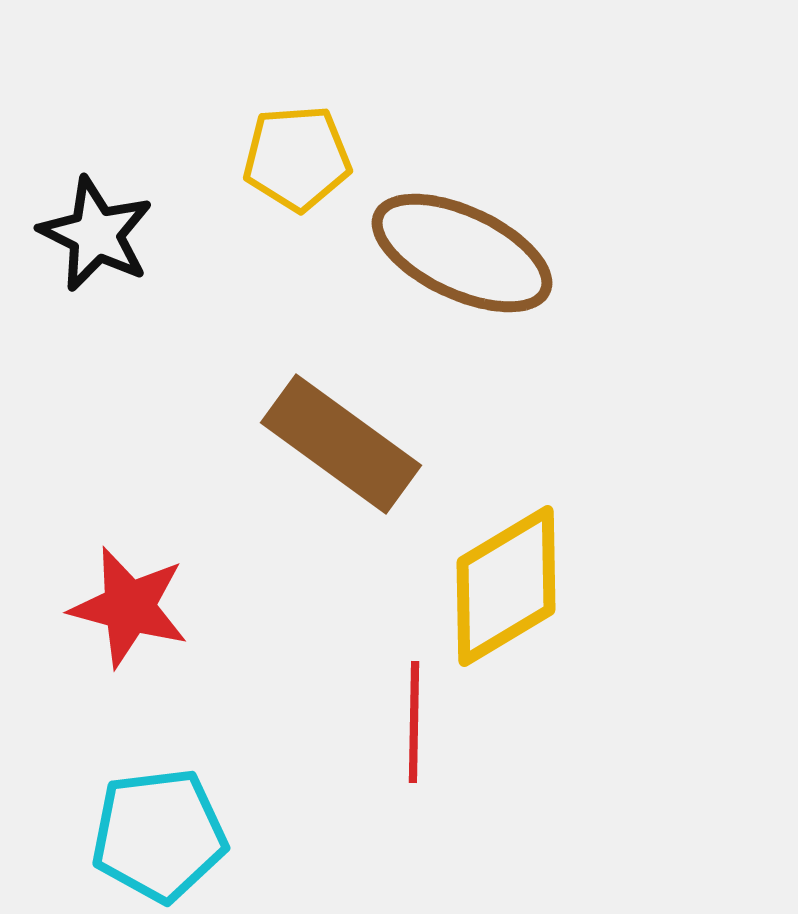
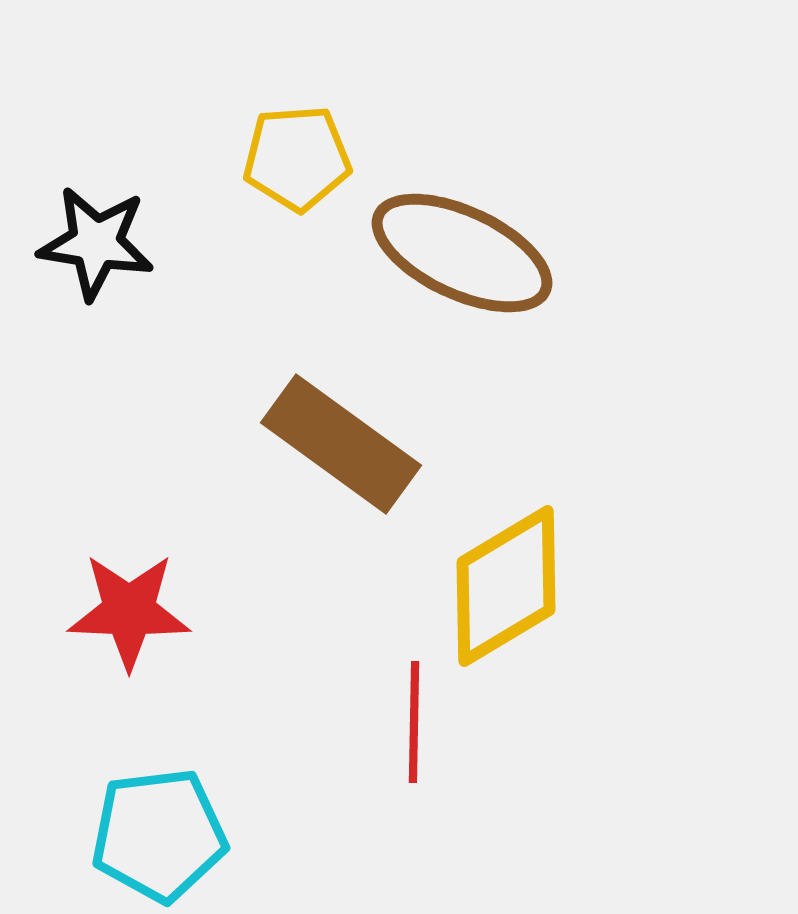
black star: moved 9 px down; rotated 17 degrees counterclockwise
red star: moved 4 px down; rotated 13 degrees counterclockwise
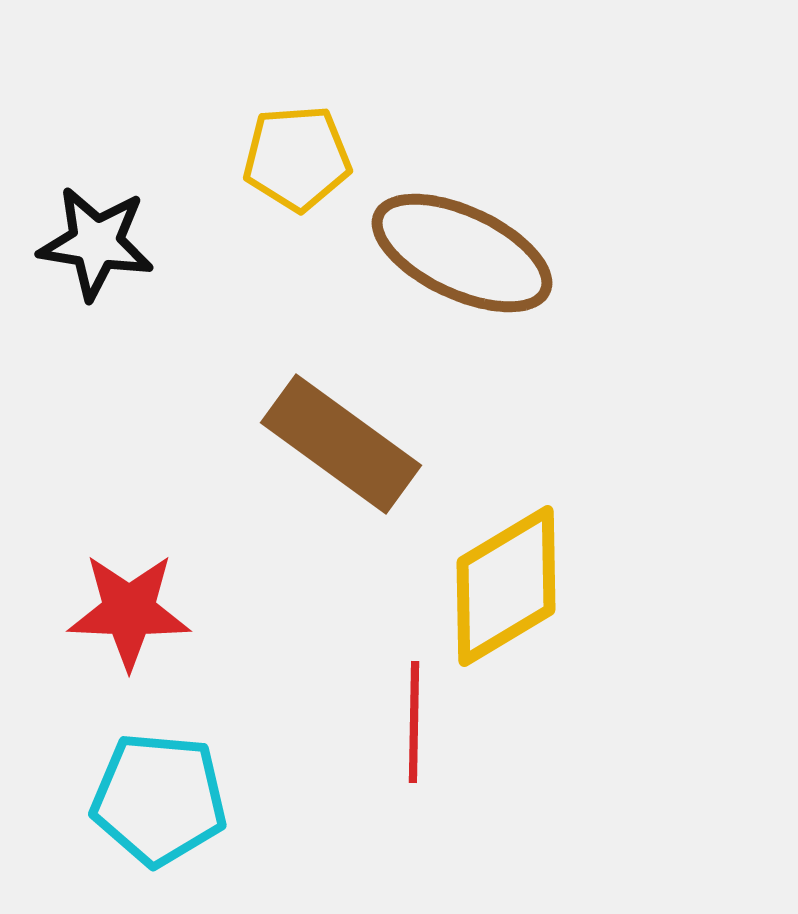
cyan pentagon: moved 36 px up; rotated 12 degrees clockwise
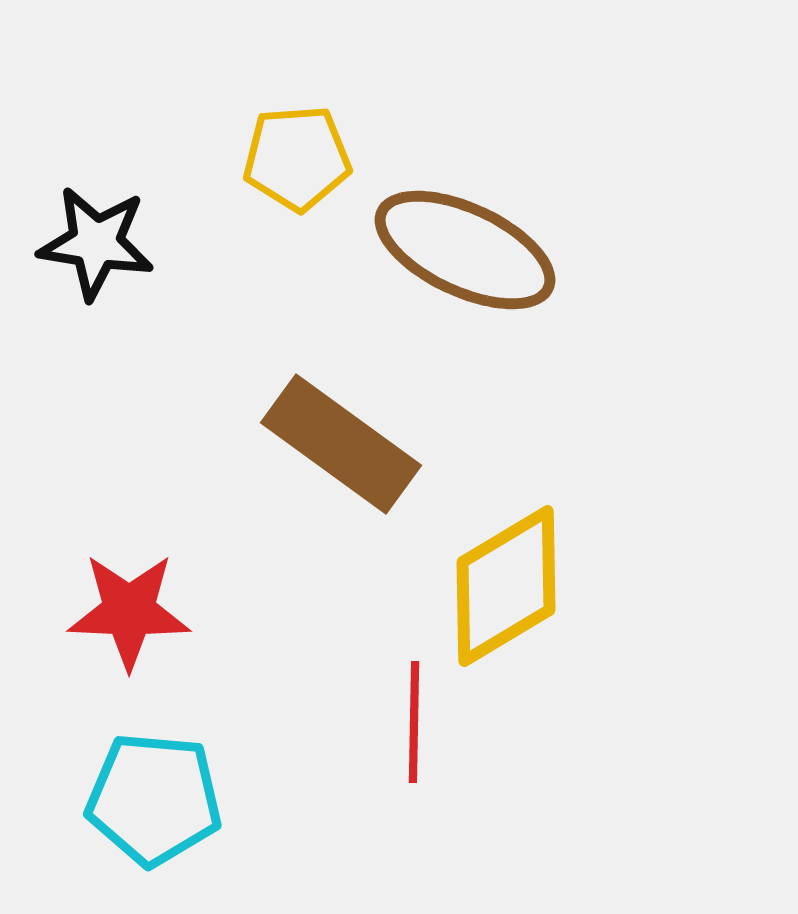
brown ellipse: moved 3 px right, 3 px up
cyan pentagon: moved 5 px left
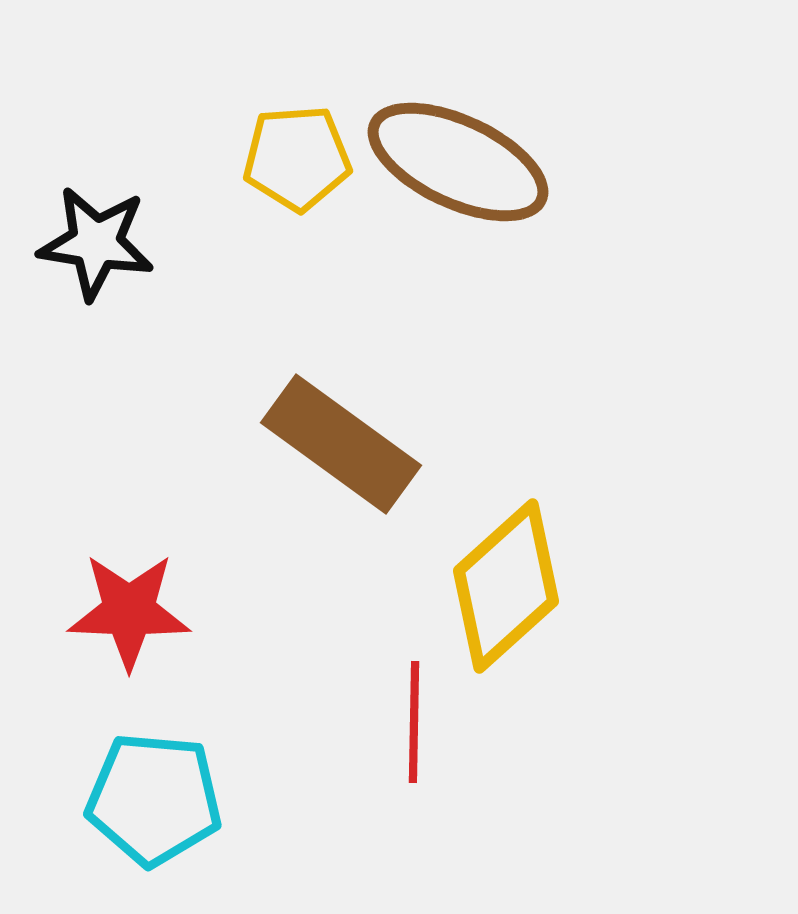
brown ellipse: moved 7 px left, 88 px up
yellow diamond: rotated 11 degrees counterclockwise
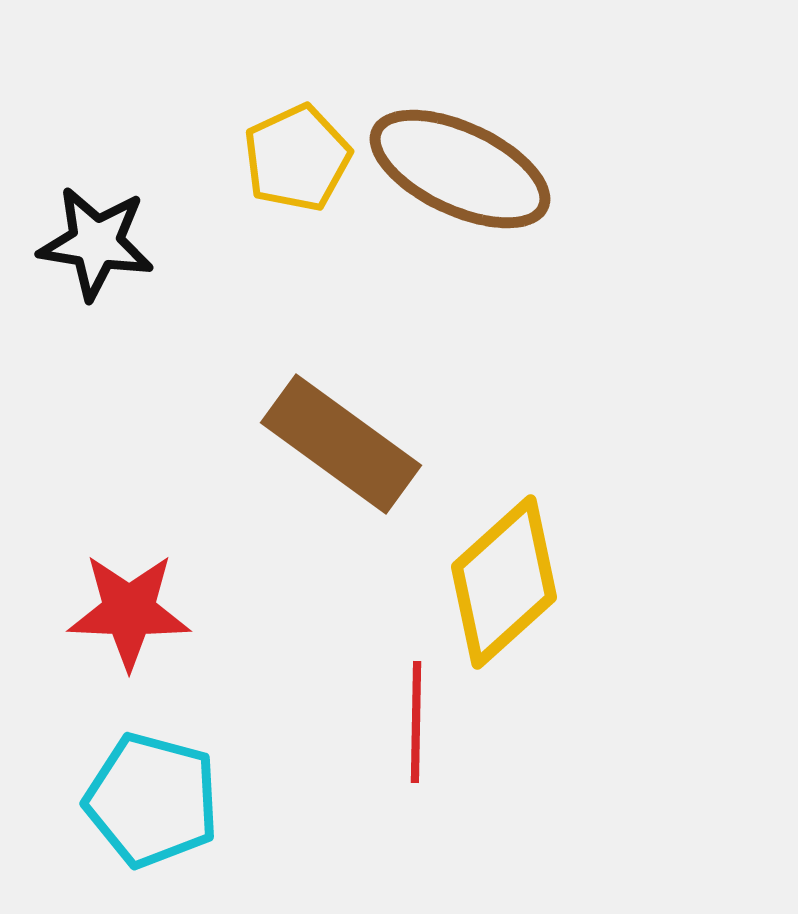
yellow pentagon: rotated 21 degrees counterclockwise
brown ellipse: moved 2 px right, 7 px down
yellow diamond: moved 2 px left, 4 px up
red line: moved 2 px right
cyan pentagon: moved 2 px left, 1 px down; rotated 10 degrees clockwise
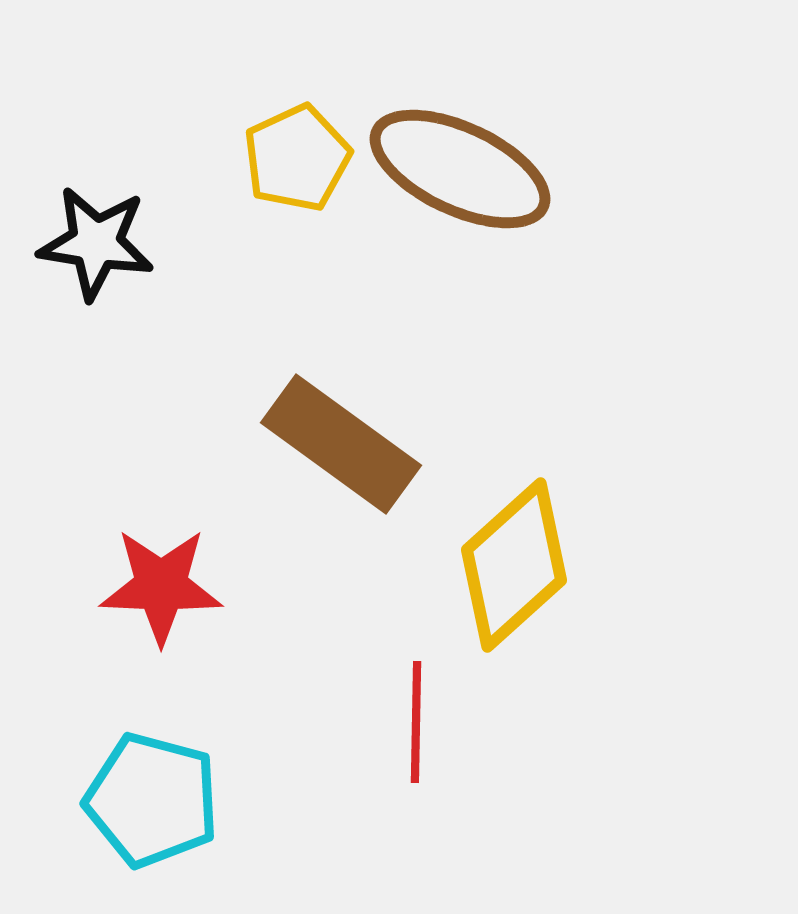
yellow diamond: moved 10 px right, 17 px up
red star: moved 32 px right, 25 px up
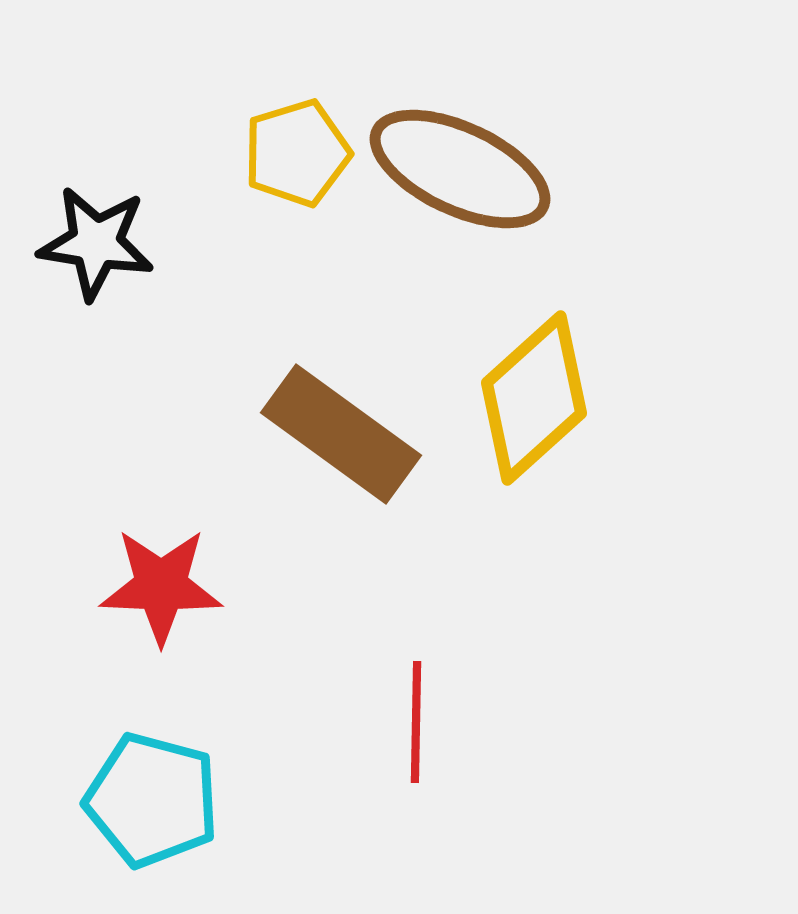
yellow pentagon: moved 5 px up; rotated 8 degrees clockwise
brown rectangle: moved 10 px up
yellow diamond: moved 20 px right, 167 px up
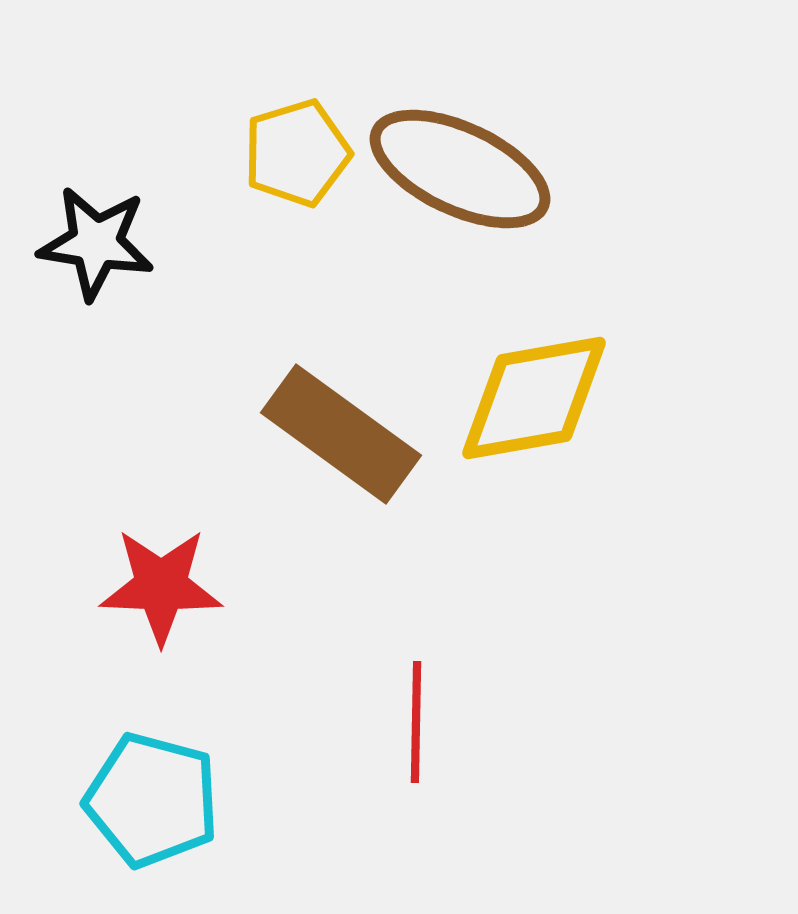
yellow diamond: rotated 32 degrees clockwise
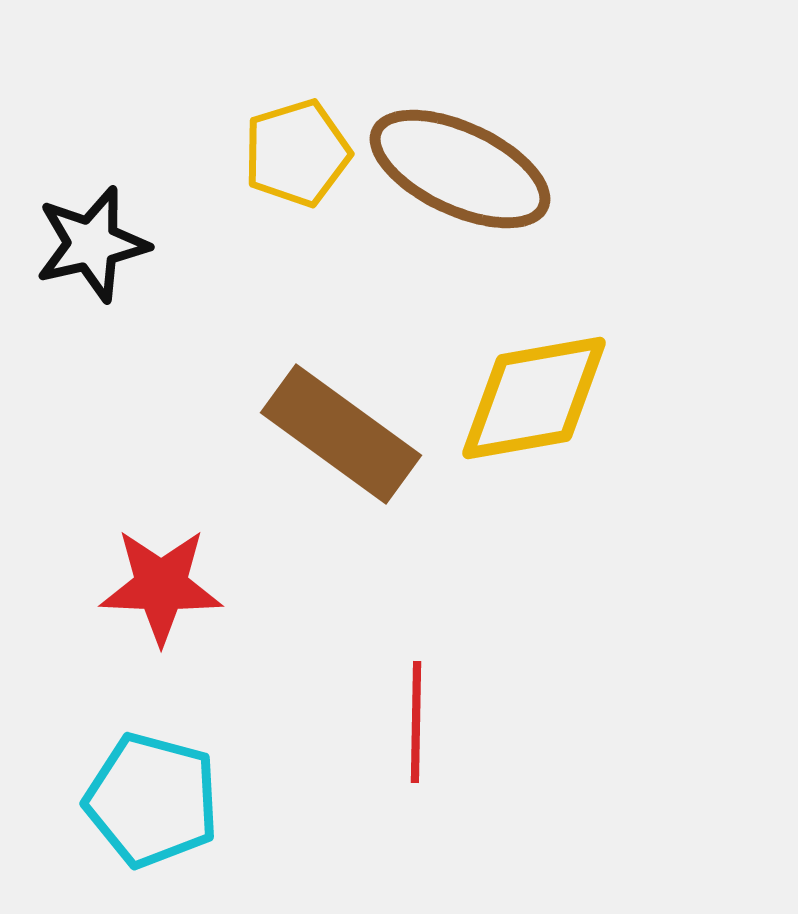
black star: moved 4 px left, 1 px down; rotated 22 degrees counterclockwise
